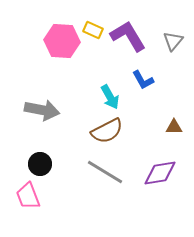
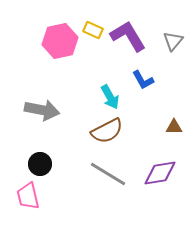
pink hexagon: moved 2 px left; rotated 16 degrees counterclockwise
gray line: moved 3 px right, 2 px down
pink trapezoid: rotated 8 degrees clockwise
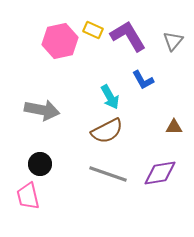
gray line: rotated 12 degrees counterclockwise
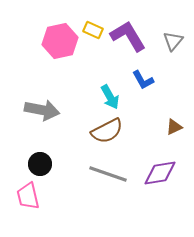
brown triangle: rotated 24 degrees counterclockwise
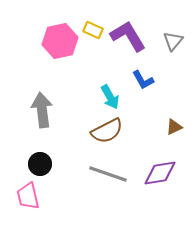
gray arrow: rotated 108 degrees counterclockwise
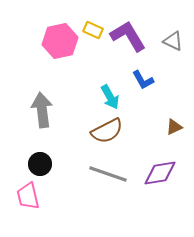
gray triangle: rotated 45 degrees counterclockwise
